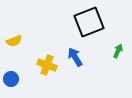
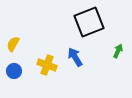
yellow semicircle: moved 1 px left, 3 px down; rotated 140 degrees clockwise
blue circle: moved 3 px right, 8 px up
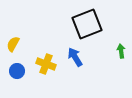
black square: moved 2 px left, 2 px down
green arrow: moved 3 px right; rotated 32 degrees counterclockwise
yellow cross: moved 1 px left, 1 px up
blue circle: moved 3 px right
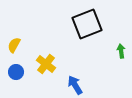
yellow semicircle: moved 1 px right, 1 px down
blue arrow: moved 28 px down
yellow cross: rotated 18 degrees clockwise
blue circle: moved 1 px left, 1 px down
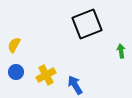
yellow cross: moved 11 px down; rotated 24 degrees clockwise
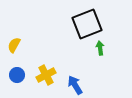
green arrow: moved 21 px left, 3 px up
blue circle: moved 1 px right, 3 px down
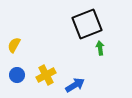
blue arrow: rotated 90 degrees clockwise
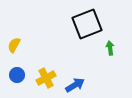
green arrow: moved 10 px right
yellow cross: moved 3 px down
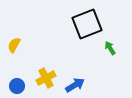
green arrow: rotated 24 degrees counterclockwise
blue circle: moved 11 px down
